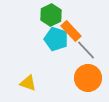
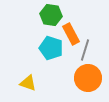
green hexagon: rotated 25 degrees counterclockwise
orange rectangle: moved 3 px down; rotated 15 degrees clockwise
cyan pentagon: moved 5 px left, 9 px down
gray line: moved 1 px left; rotated 60 degrees clockwise
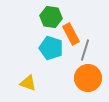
green hexagon: moved 2 px down
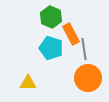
green hexagon: rotated 15 degrees clockwise
gray line: moved 1 px left, 1 px up; rotated 25 degrees counterclockwise
yellow triangle: rotated 18 degrees counterclockwise
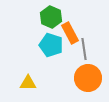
orange rectangle: moved 1 px left, 1 px up
cyan pentagon: moved 3 px up
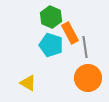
gray line: moved 1 px right, 2 px up
yellow triangle: rotated 30 degrees clockwise
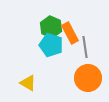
green hexagon: moved 10 px down
